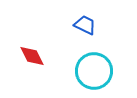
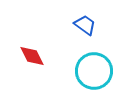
blue trapezoid: rotated 10 degrees clockwise
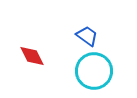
blue trapezoid: moved 2 px right, 11 px down
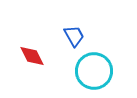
blue trapezoid: moved 13 px left; rotated 25 degrees clockwise
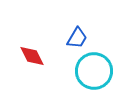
blue trapezoid: moved 3 px right, 2 px down; rotated 60 degrees clockwise
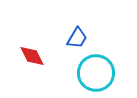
cyan circle: moved 2 px right, 2 px down
